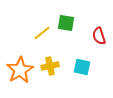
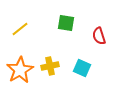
yellow line: moved 22 px left, 4 px up
cyan square: moved 1 px down; rotated 12 degrees clockwise
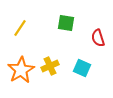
yellow line: moved 1 px up; rotated 18 degrees counterclockwise
red semicircle: moved 1 px left, 2 px down
yellow cross: rotated 12 degrees counterclockwise
orange star: moved 1 px right
